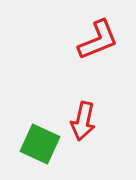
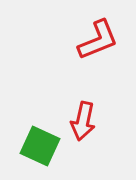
green square: moved 2 px down
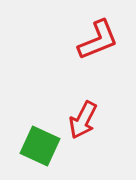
red arrow: moved 1 px up; rotated 15 degrees clockwise
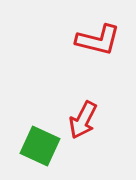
red L-shape: rotated 36 degrees clockwise
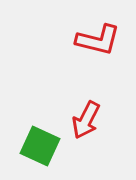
red arrow: moved 3 px right
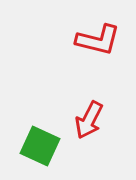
red arrow: moved 3 px right
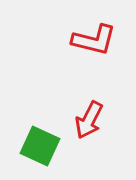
red L-shape: moved 4 px left
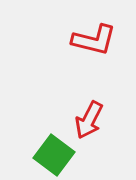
green square: moved 14 px right, 9 px down; rotated 12 degrees clockwise
